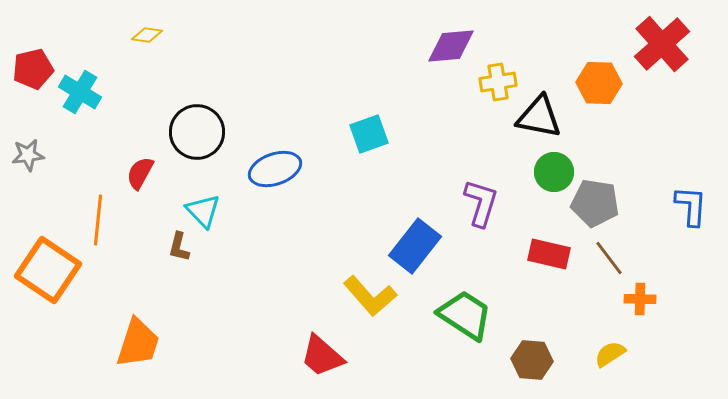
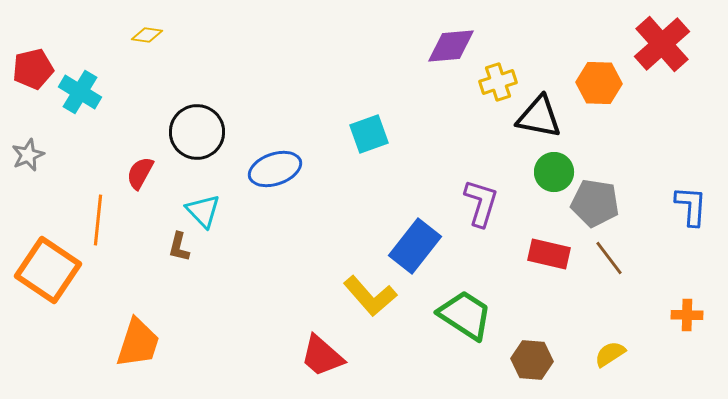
yellow cross: rotated 9 degrees counterclockwise
gray star: rotated 16 degrees counterclockwise
orange cross: moved 47 px right, 16 px down
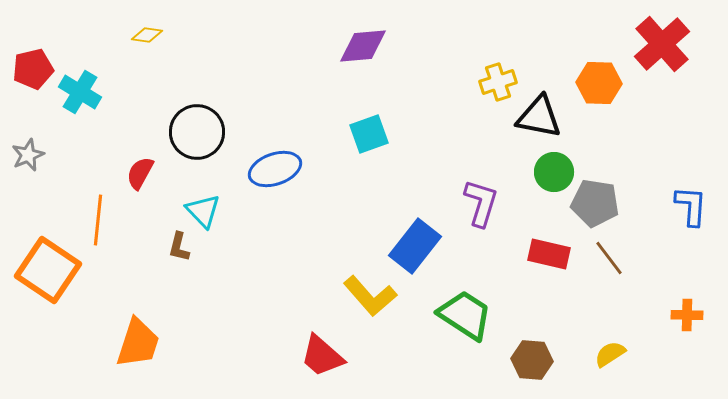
purple diamond: moved 88 px left
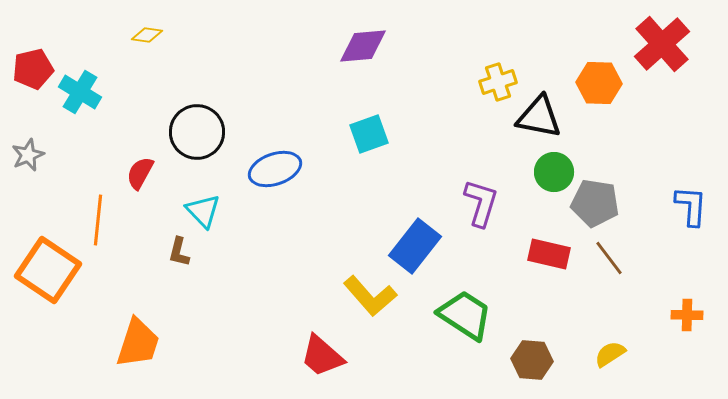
brown L-shape: moved 5 px down
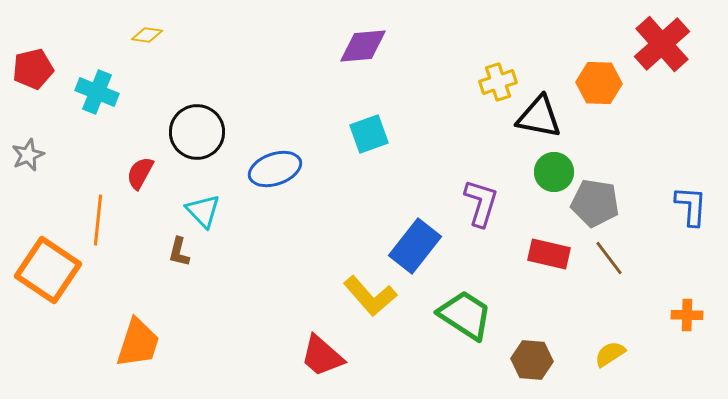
cyan cross: moved 17 px right; rotated 9 degrees counterclockwise
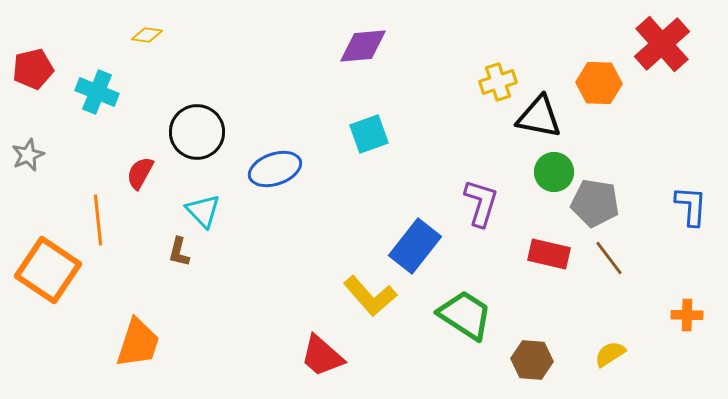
orange line: rotated 12 degrees counterclockwise
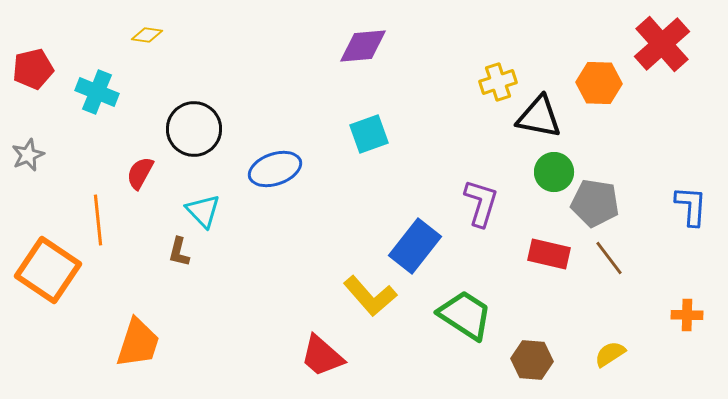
black circle: moved 3 px left, 3 px up
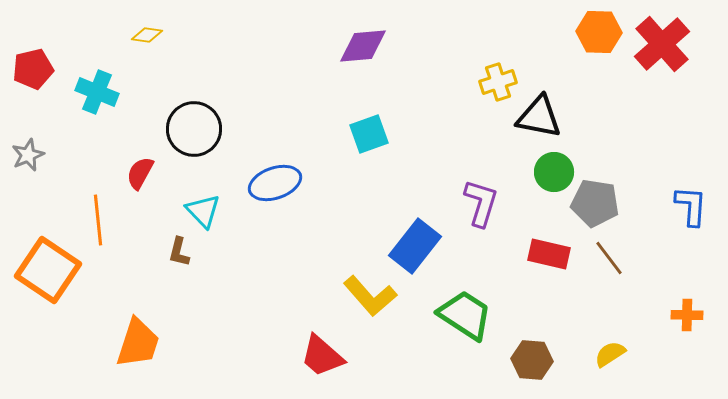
orange hexagon: moved 51 px up
blue ellipse: moved 14 px down
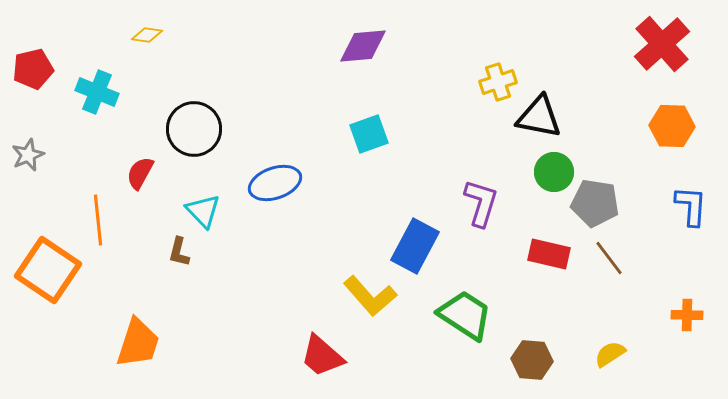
orange hexagon: moved 73 px right, 94 px down
blue rectangle: rotated 10 degrees counterclockwise
